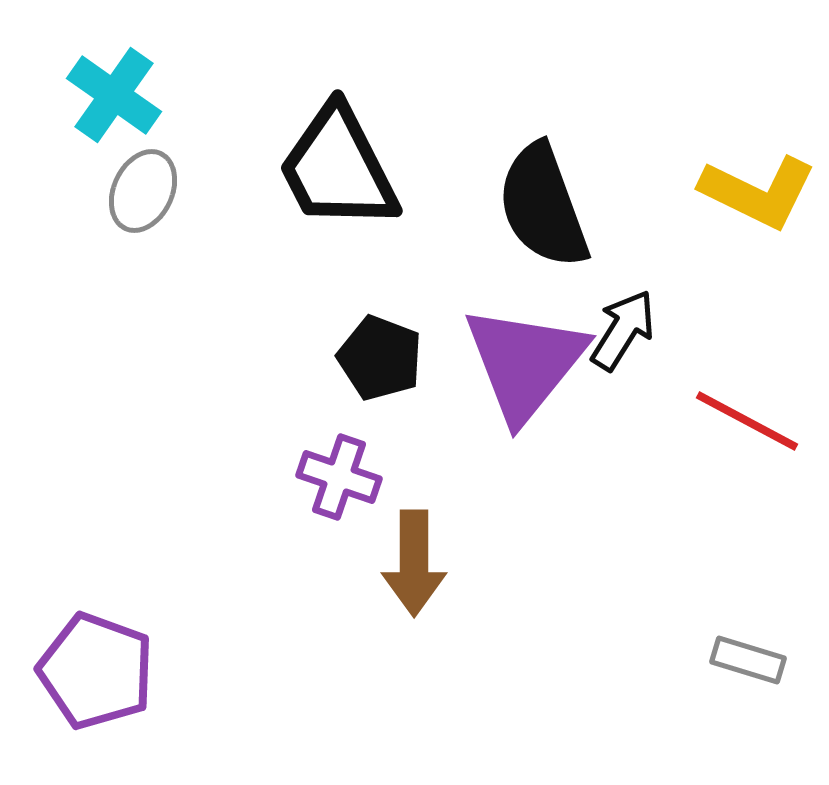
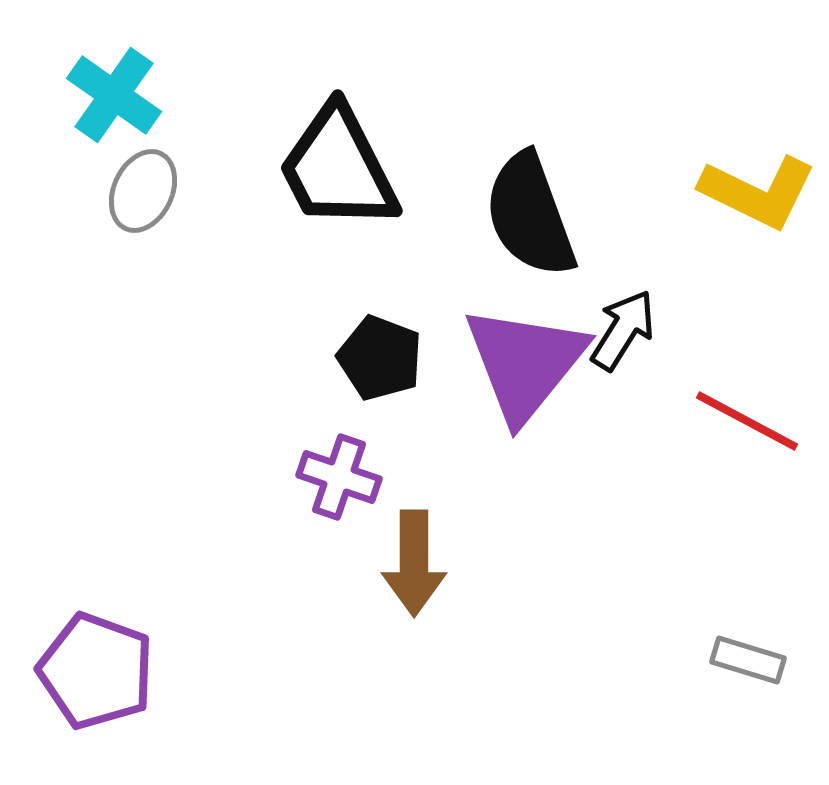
black semicircle: moved 13 px left, 9 px down
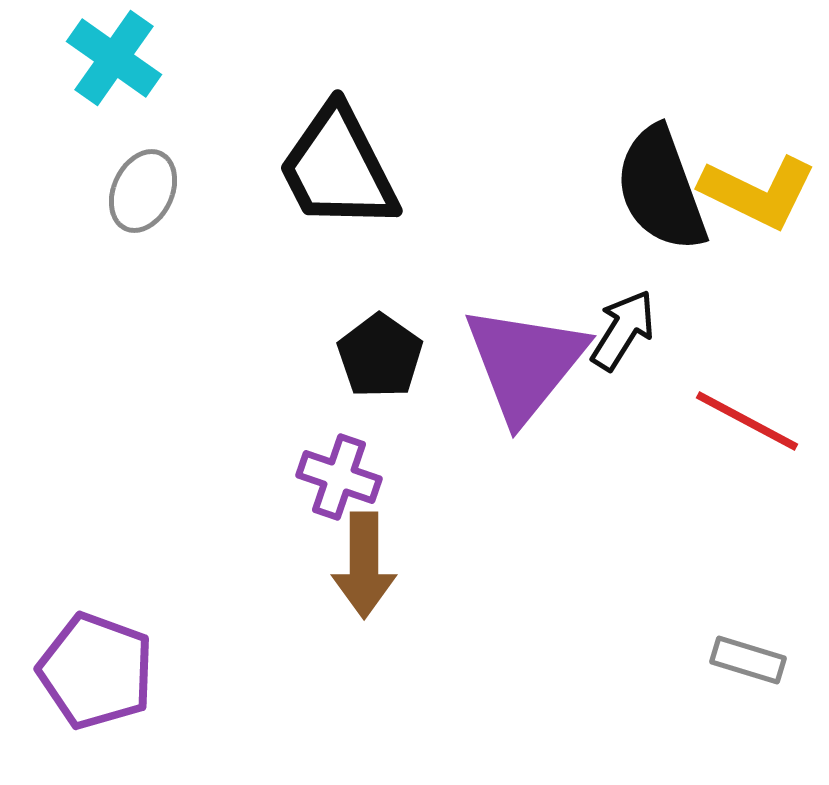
cyan cross: moved 37 px up
black semicircle: moved 131 px right, 26 px up
black pentagon: moved 2 px up; rotated 14 degrees clockwise
brown arrow: moved 50 px left, 2 px down
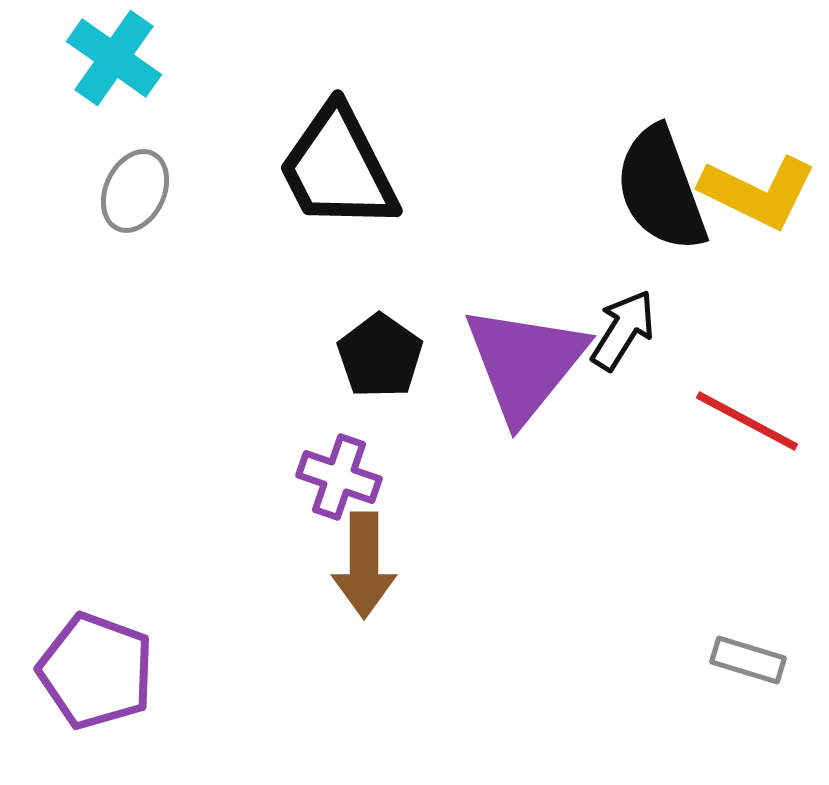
gray ellipse: moved 8 px left
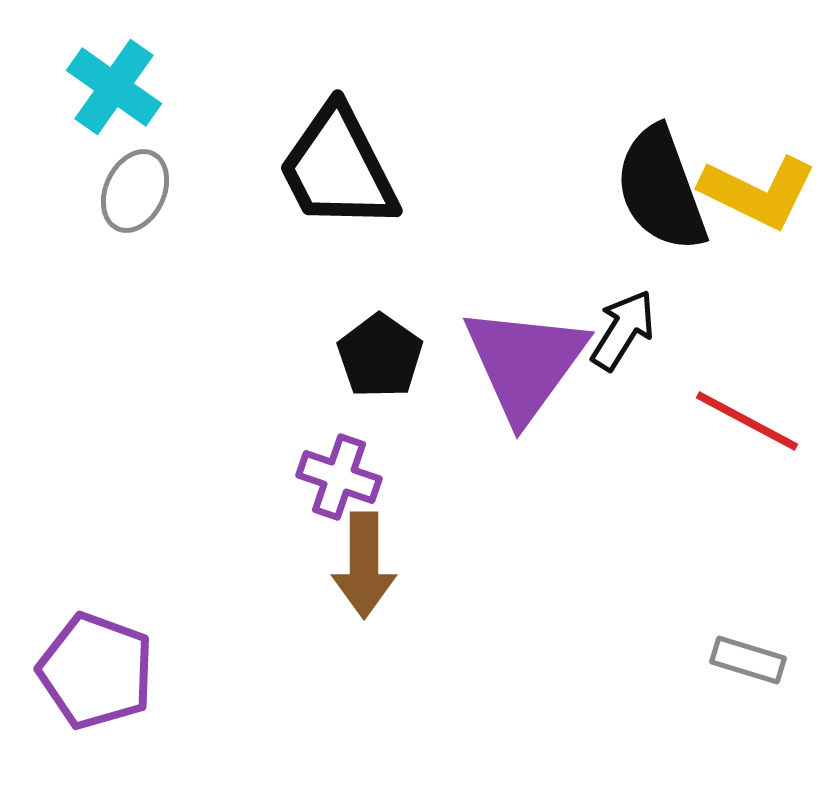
cyan cross: moved 29 px down
purple triangle: rotated 3 degrees counterclockwise
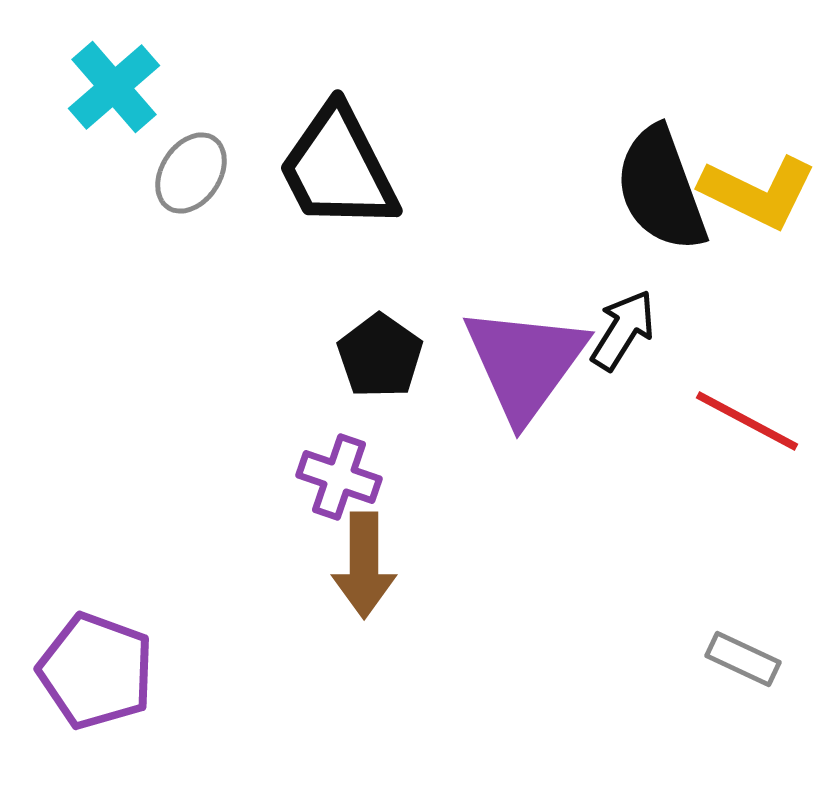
cyan cross: rotated 14 degrees clockwise
gray ellipse: moved 56 px right, 18 px up; rotated 8 degrees clockwise
gray rectangle: moved 5 px left, 1 px up; rotated 8 degrees clockwise
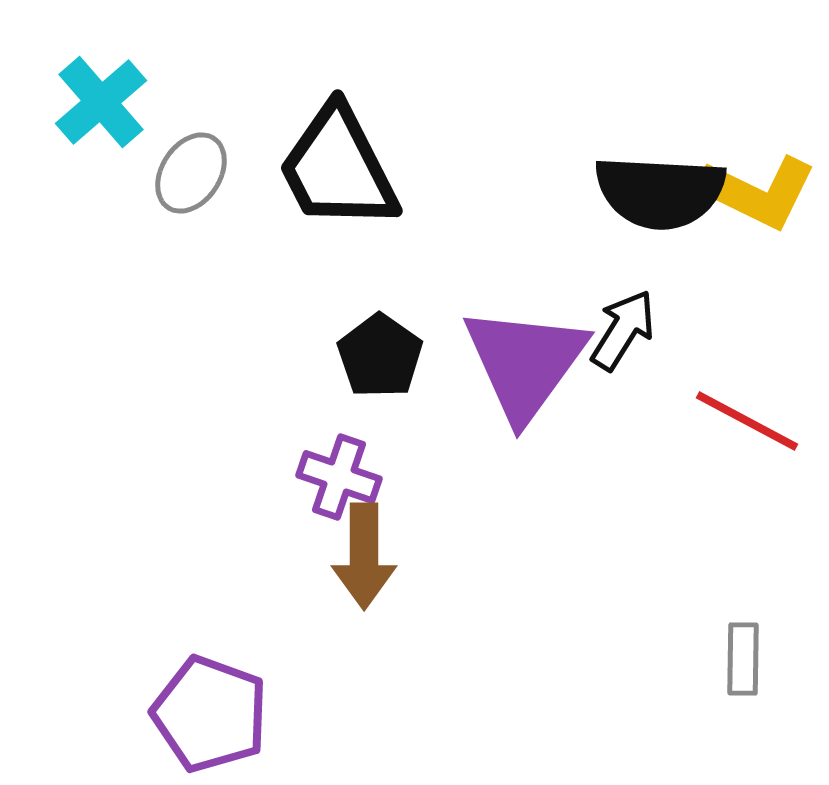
cyan cross: moved 13 px left, 15 px down
black semicircle: moved 1 px left, 3 px down; rotated 67 degrees counterclockwise
brown arrow: moved 9 px up
gray rectangle: rotated 66 degrees clockwise
purple pentagon: moved 114 px right, 43 px down
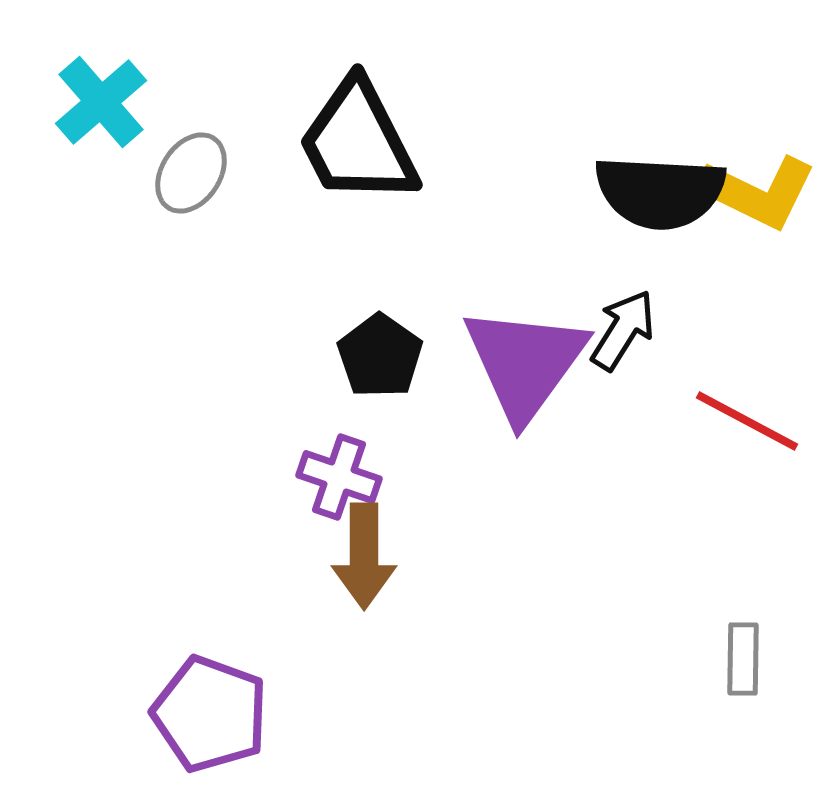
black trapezoid: moved 20 px right, 26 px up
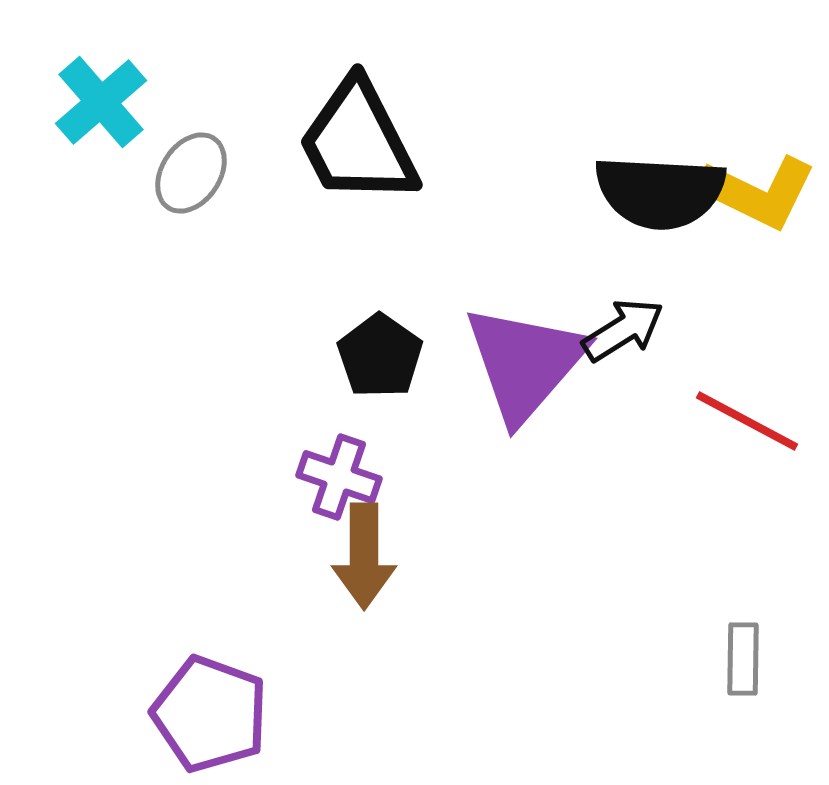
black arrow: rotated 26 degrees clockwise
purple triangle: rotated 5 degrees clockwise
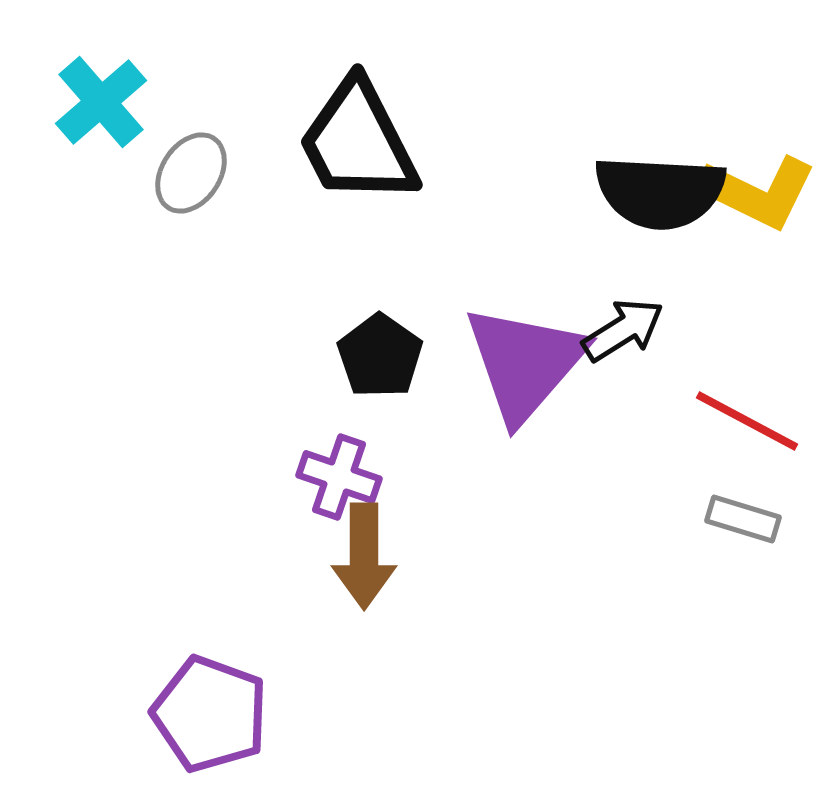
gray rectangle: moved 140 px up; rotated 74 degrees counterclockwise
